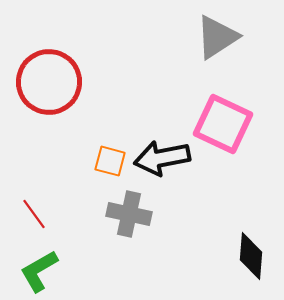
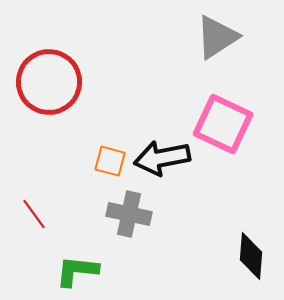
green L-shape: moved 38 px right; rotated 36 degrees clockwise
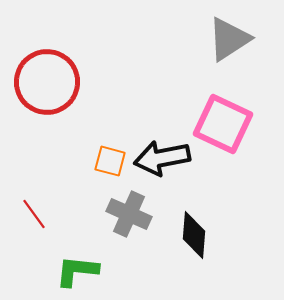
gray triangle: moved 12 px right, 2 px down
red circle: moved 2 px left
gray cross: rotated 12 degrees clockwise
black diamond: moved 57 px left, 21 px up
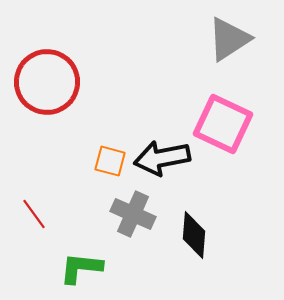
gray cross: moved 4 px right
green L-shape: moved 4 px right, 3 px up
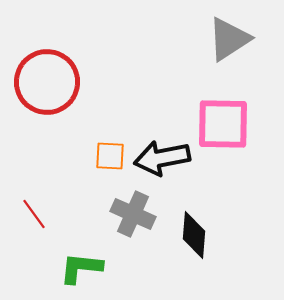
pink square: rotated 24 degrees counterclockwise
orange square: moved 5 px up; rotated 12 degrees counterclockwise
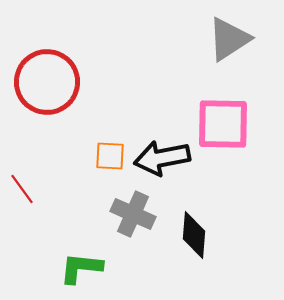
red line: moved 12 px left, 25 px up
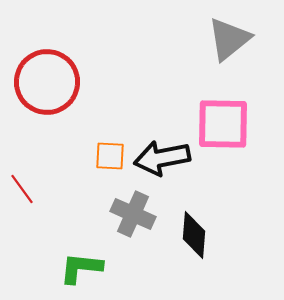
gray triangle: rotated 6 degrees counterclockwise
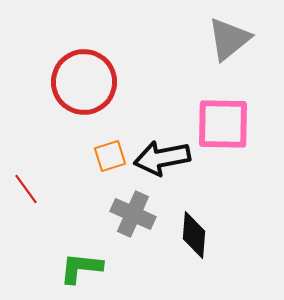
red circle: moved 37 px right
orange square: rotated 20 degrees counterclockwise
red line: moved 4 px right
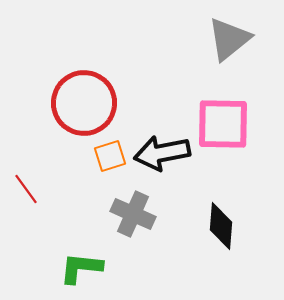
red circle: moved 21 px down
black arrow: moved 5 px up
black diamond: moved 27 px right, 9 px up
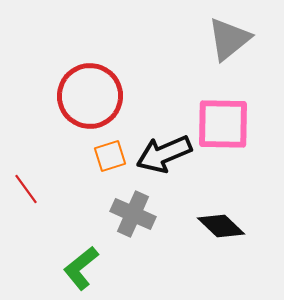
red circle: moved 6 px right, 7 px up
black arrow: moved 2 px right, 1 px down; rotated 12 degrees counterclockwise
black diamond: rotated 51 degrees counterclockwise
green L-shape: rotated 45 degrees counterclockwise
